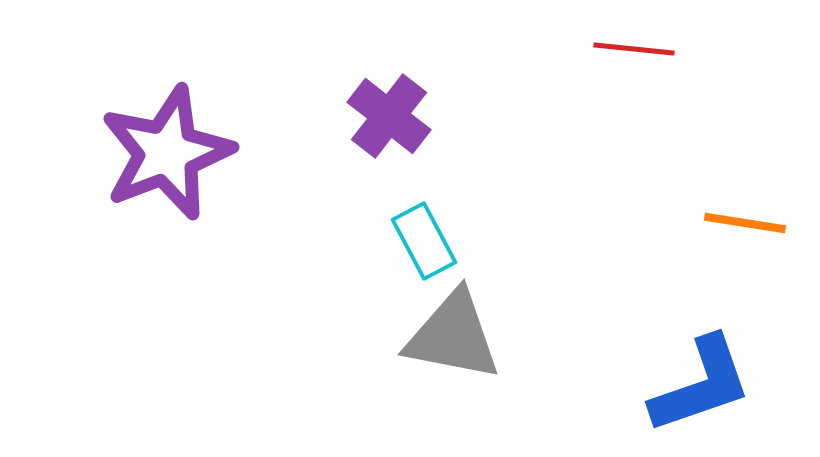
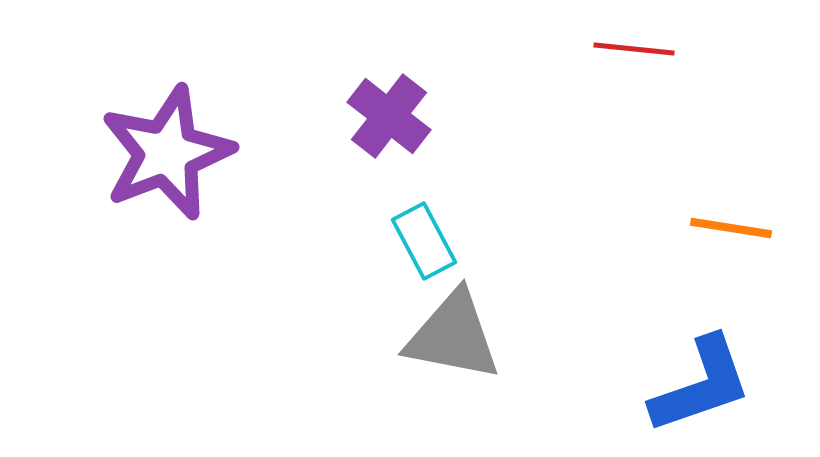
orange line: moved 14 px left, 5 px down
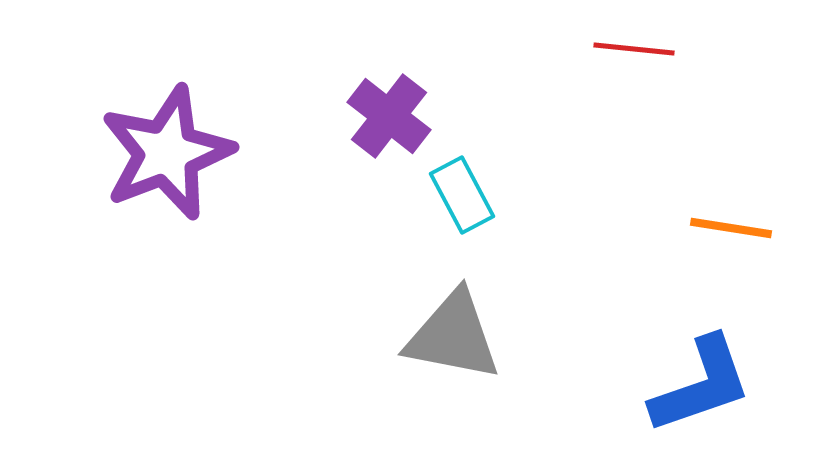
cyan rectangle: moved 38 px right, 46 px up
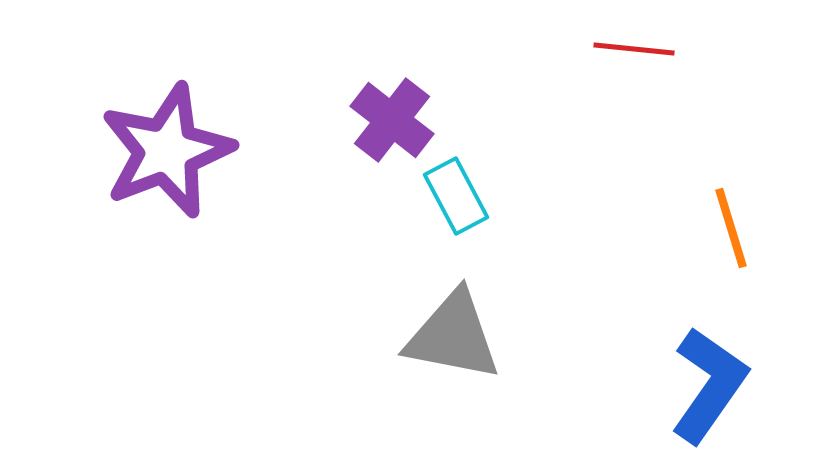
purple cross: moved 3 px right, 4 px down
purple star: moved 2 px up
cyan rectangle: moved 6 px left, 1 px down
orange line: rotated 64 degrees clockwise
blue L-shape: moved 8 px right; rotated 36 degrees counterclockwise
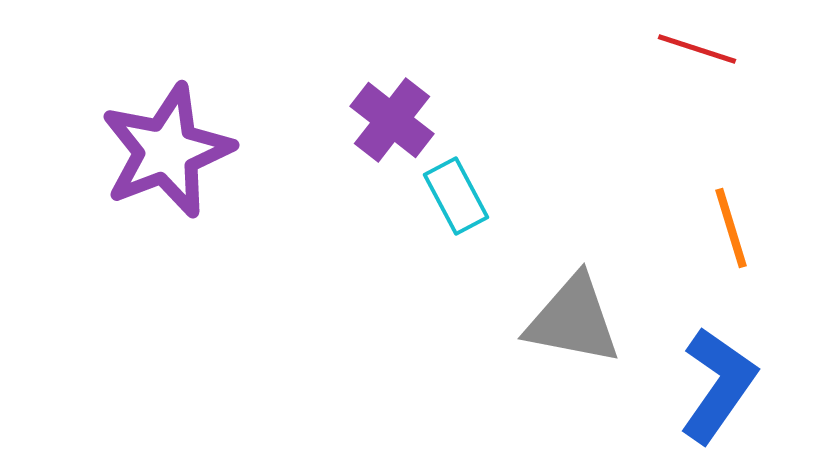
red line: moved 63 px right; rotated 12 degrees clockwise
gray triangle: moved 120 px right, 16 px up
blue L-shape: moved 9 px right
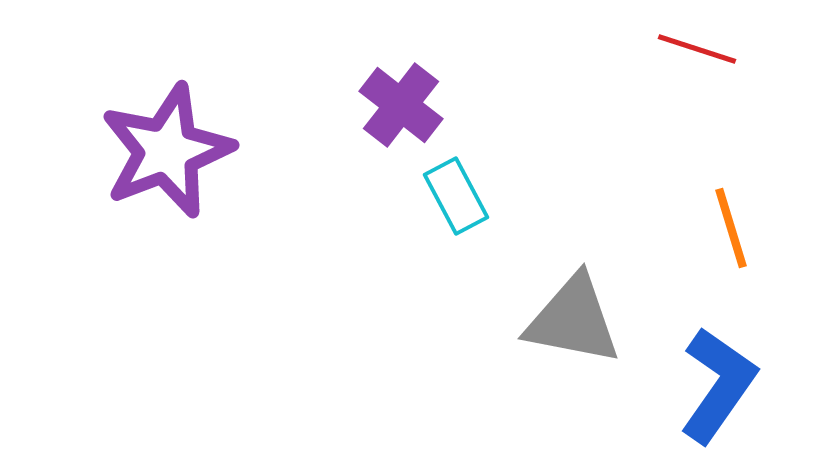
purple cross: moved 9 px right, 15 px up
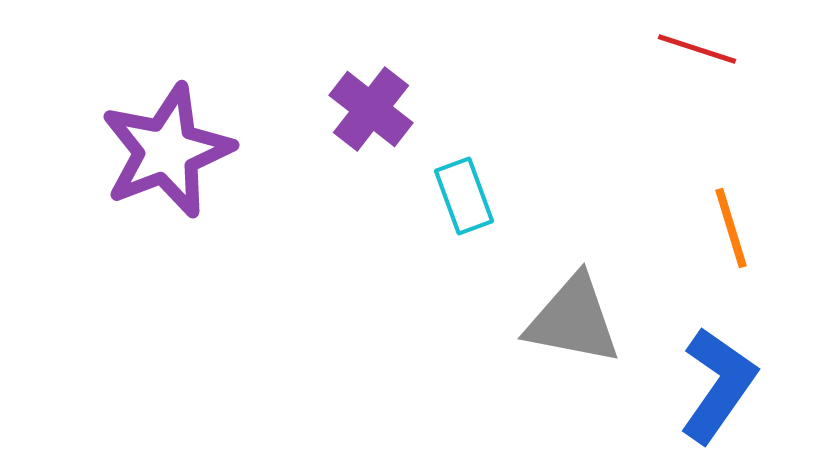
purple cross: moved 30 px left, 4 px down
cyan rectangle: moved 8 px right; rotated 8 degrees clockwise
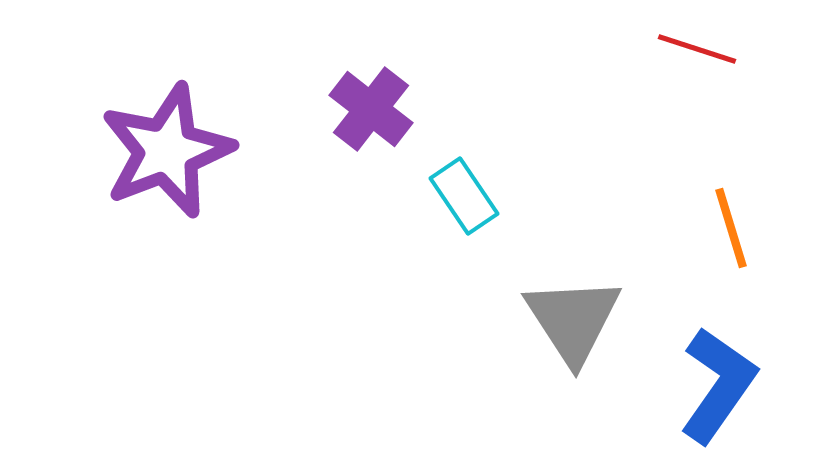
cyan rectangle: rotated 14 degrees counterclockwise
gray triangle: rotated 46 degrees clockwise
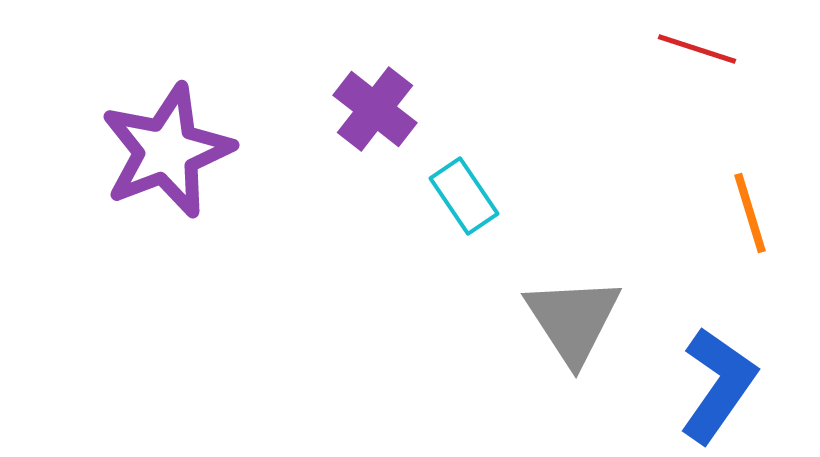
purple cross: moved 4 px right
orange line: moved 19 px right, 15 px up
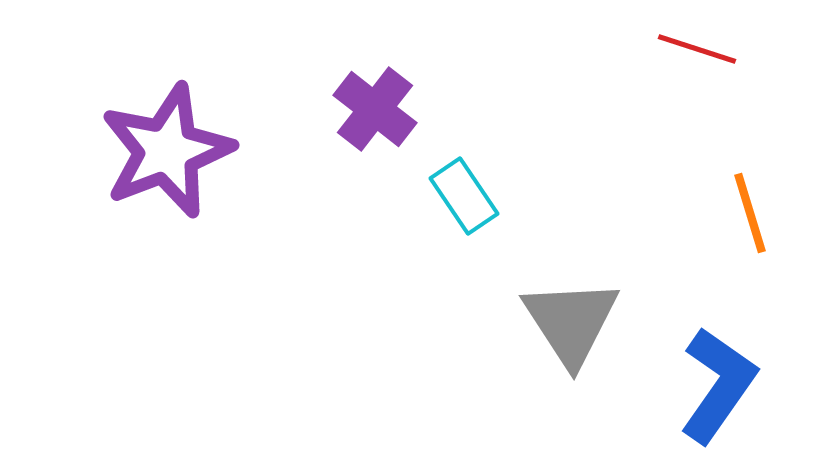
gray triangle: moved 2 px left, 2 px down
